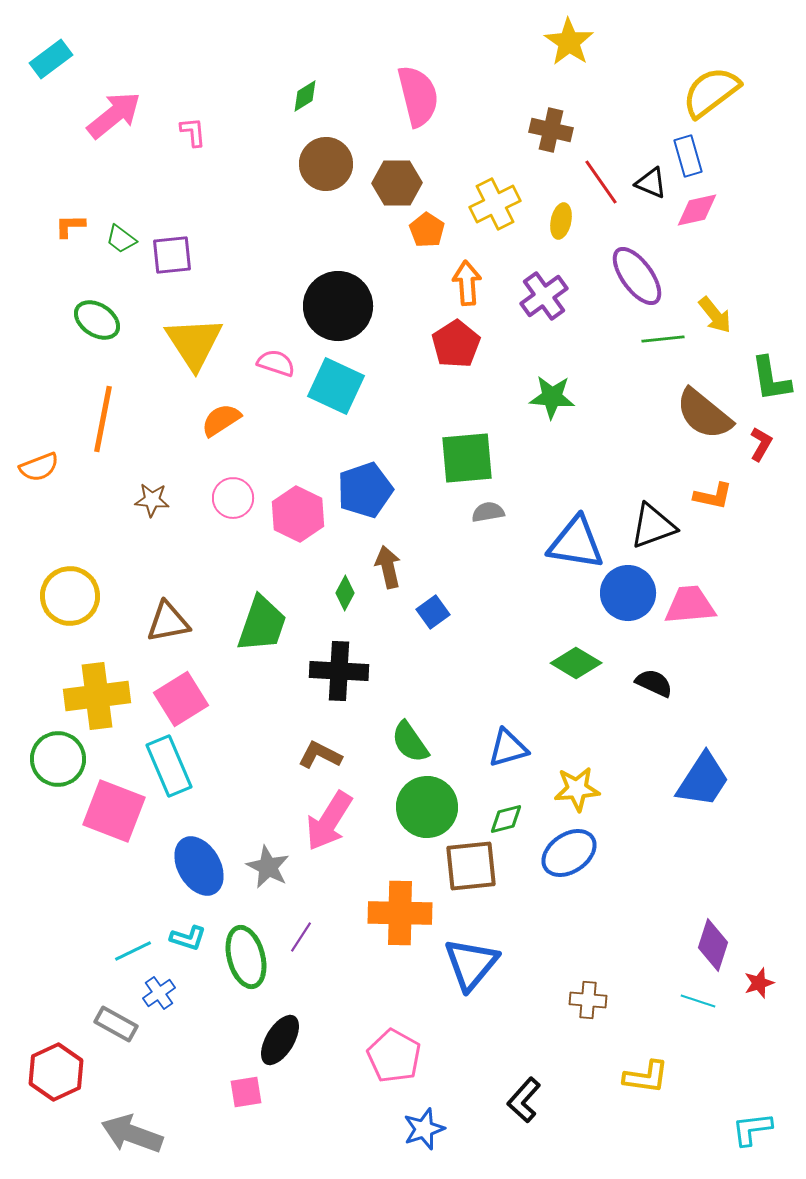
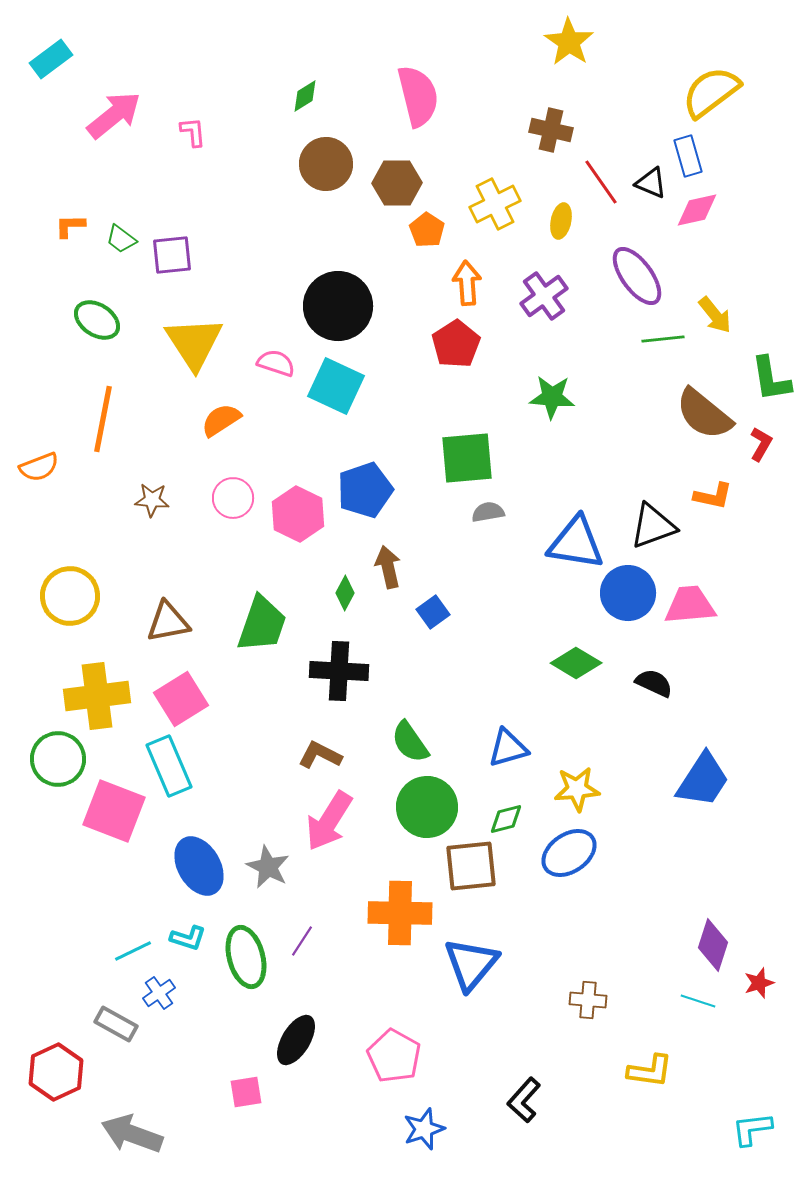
purple line at (301, 937): moved 1 px right, 4 px down
black ellipse at (280, 1040): moved 16 px right
yellow L-shape at (646, 1077): moved 4 px right, 6 px up
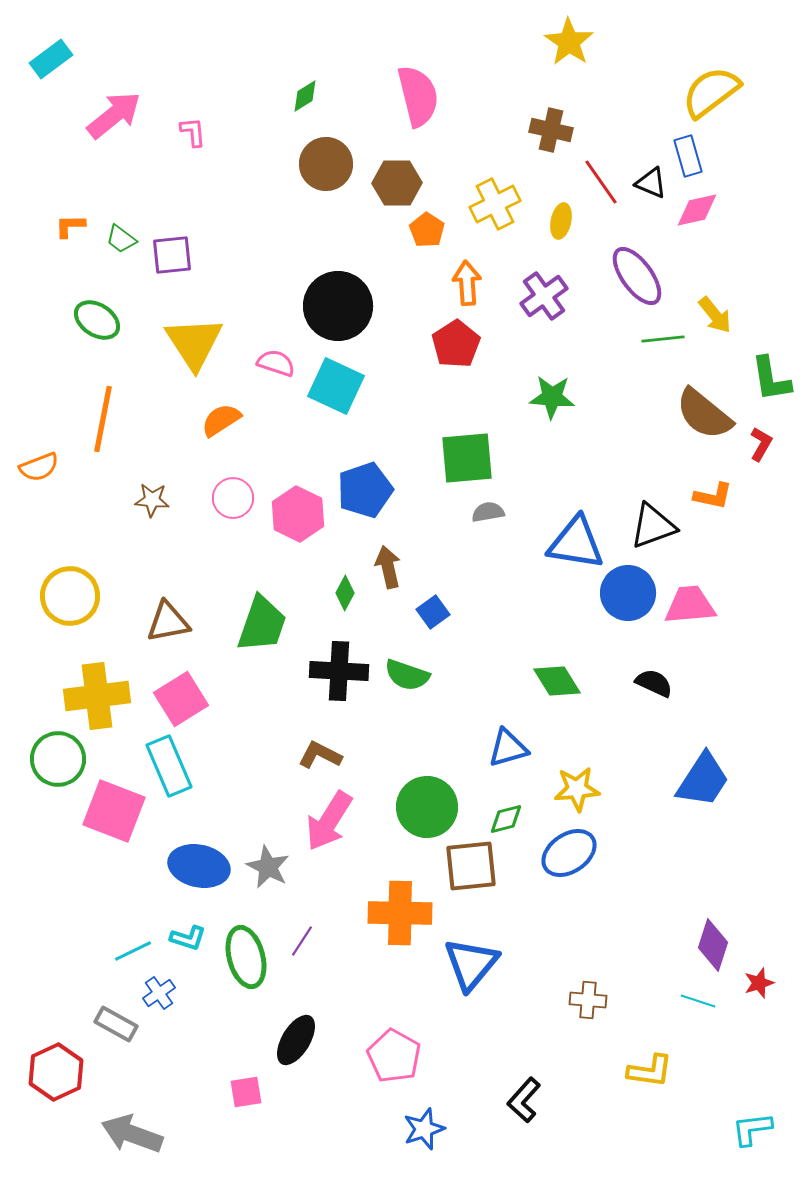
green diamond at (576, 663): moved 19 px left, 18 px down; rotated 27 degrees clockwise
green semicircle at (410, 742): moved 3 px left, 67 px up; rotated 36 degrees counterclockwise
blue ellipse at (199, 866): rotated 48 degrees counterclockwise
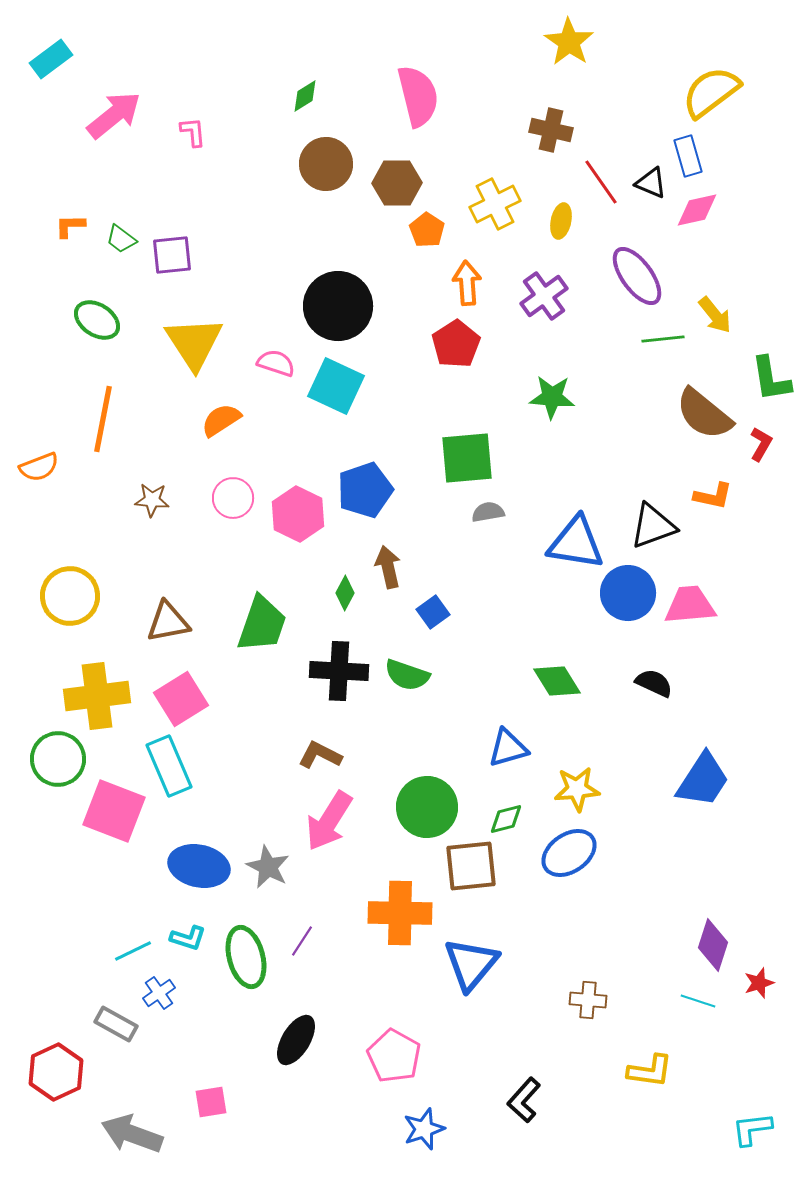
pink square at (246, 1092): moved 35 px left, 10 px down
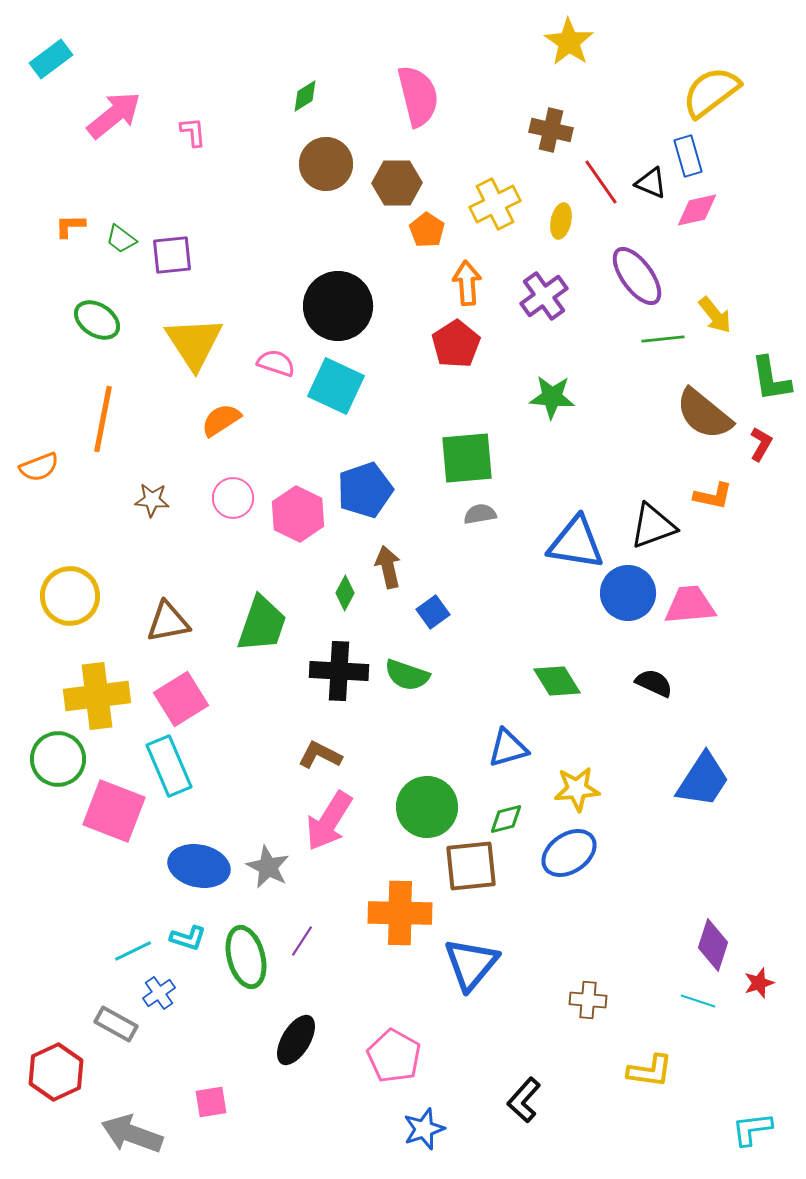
gray semicircle at (488, 512): moved 8 px left, 2 px down
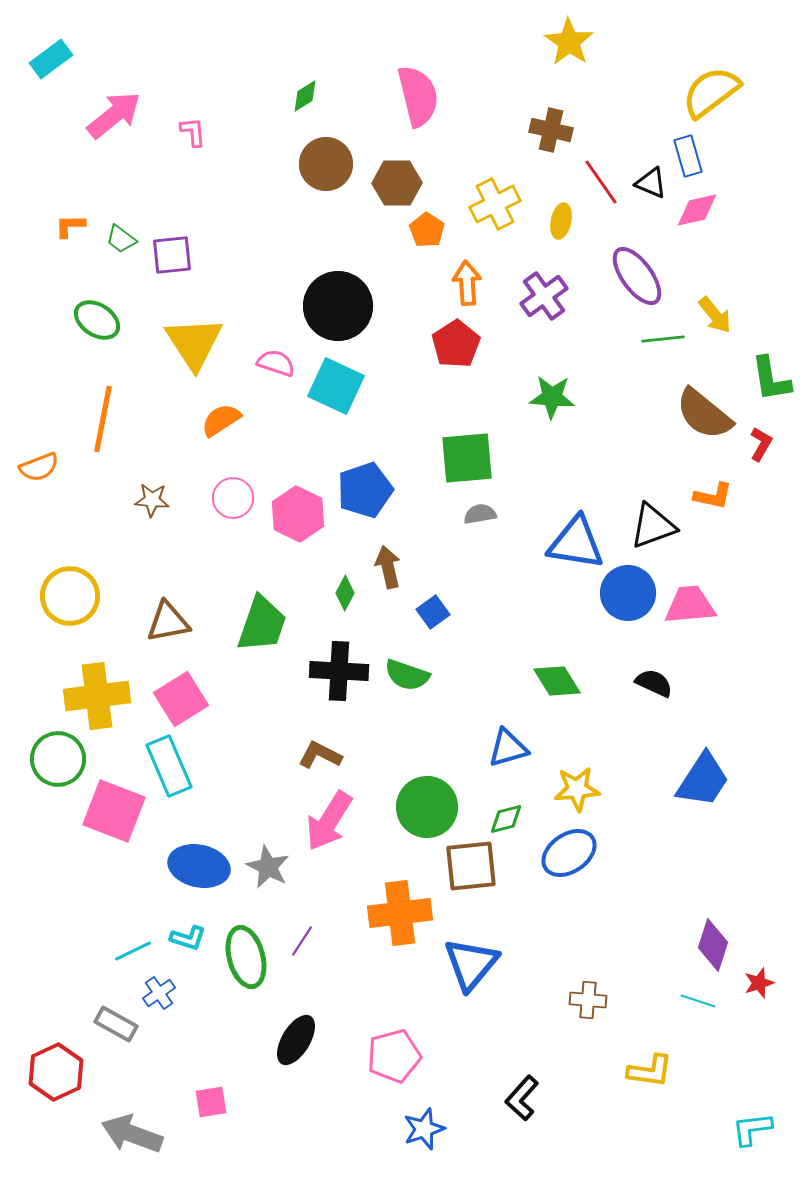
orange cross at (400, 913): rotated 8 degrees counterclockwise
pink pentagon at (394, 1056): rotated 28 degrees clockwise
black L-shape at (524, 1100): moved 2 px left, 2 px up
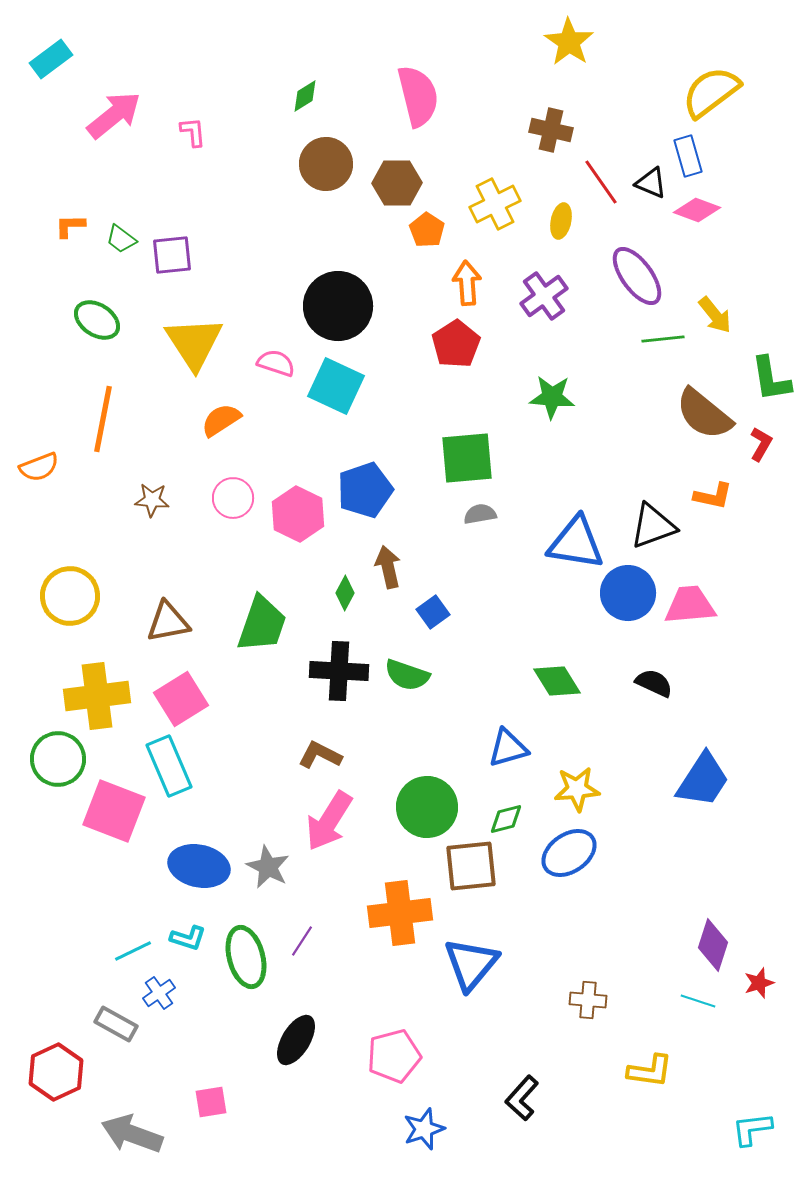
pink diamond at (697, 210): rotated 33 degrees clockwise
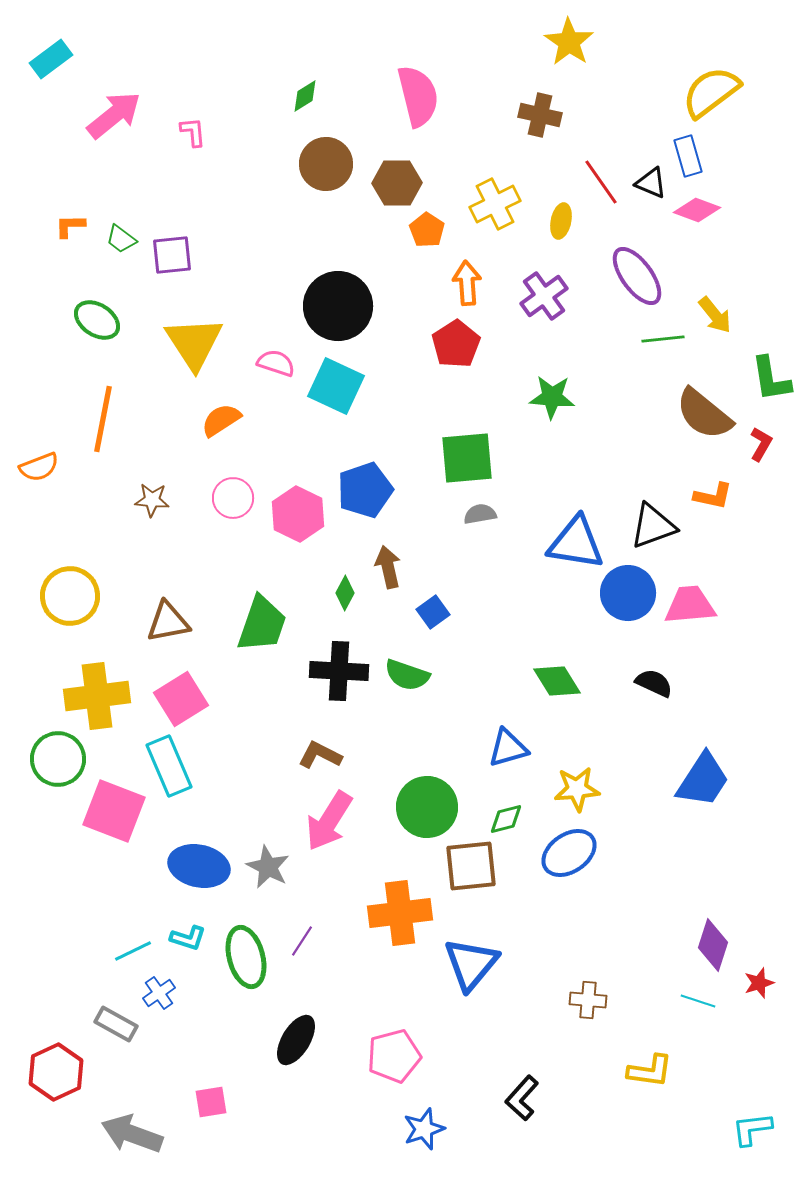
brown cross at (551, 130): moved 11 px left, 15 px up
